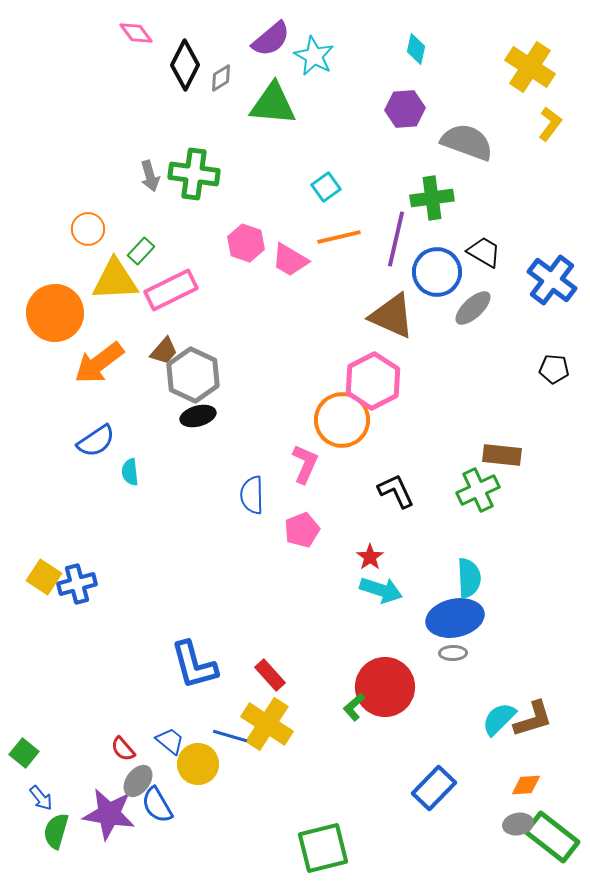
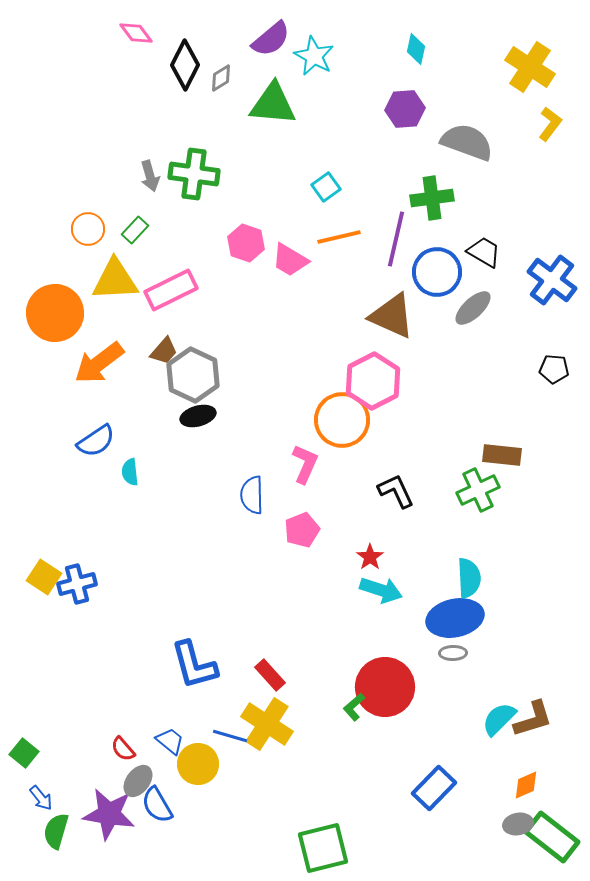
green rectangle at (141, 251): moved 6 px left, 21 px up
orange diamond at (526, 785): rotated 20 degrees counterclockwise
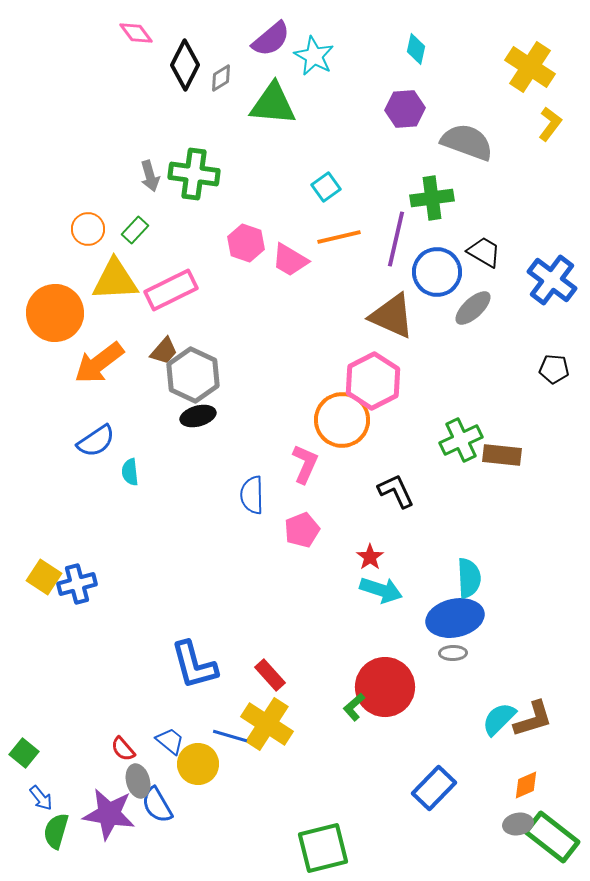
green cross at (478, 490): moved 17 px left, 50 px up
gray ellipse at (138, 781): rotated 52 degrees counterclockwise
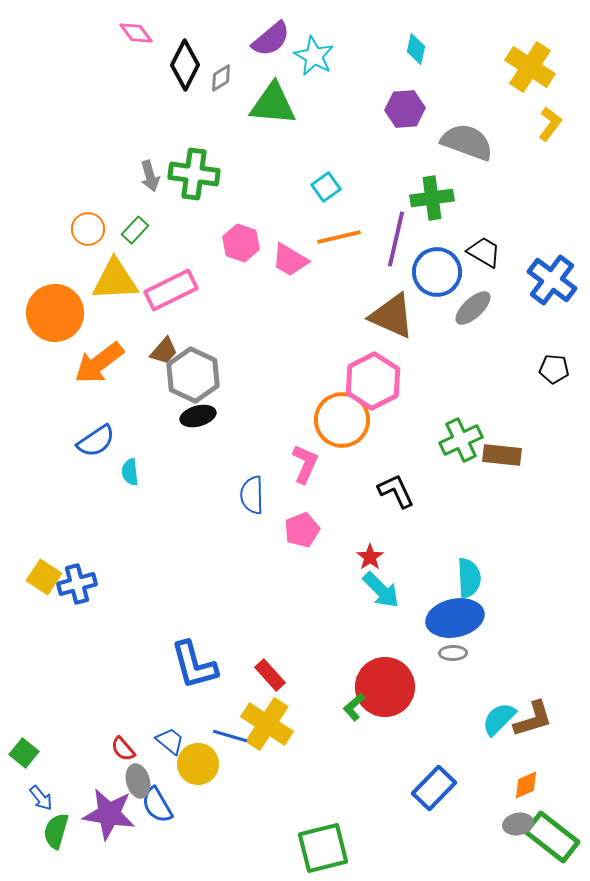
pink hexagon at (246, 243): moved 5 px left
cyan arrow at (381, 590): rotated 27 degrees clockwise
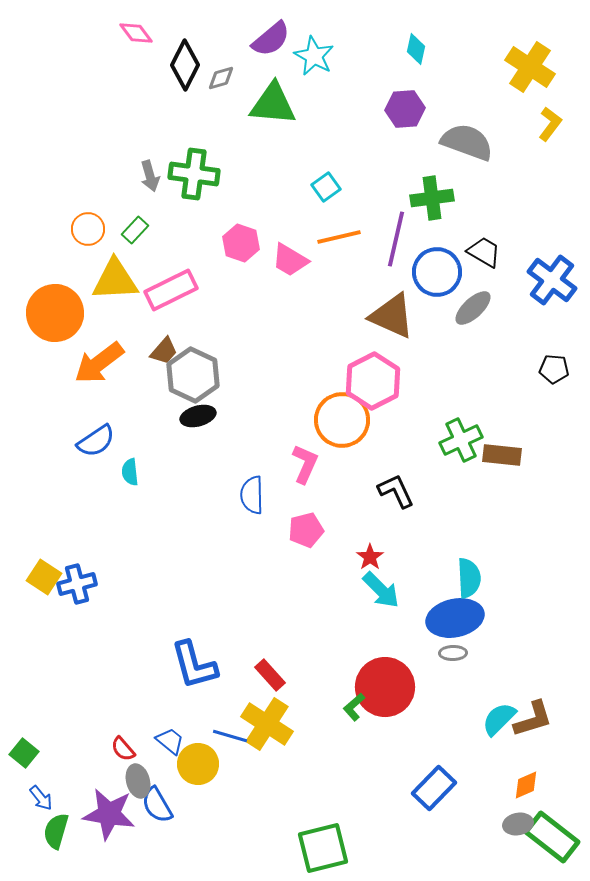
gray diamond at (221, 78): rotated 16 degrees clockwise
pink pentagon at (302, 530): moved 4 px right; rotated 8 degrees clockwise
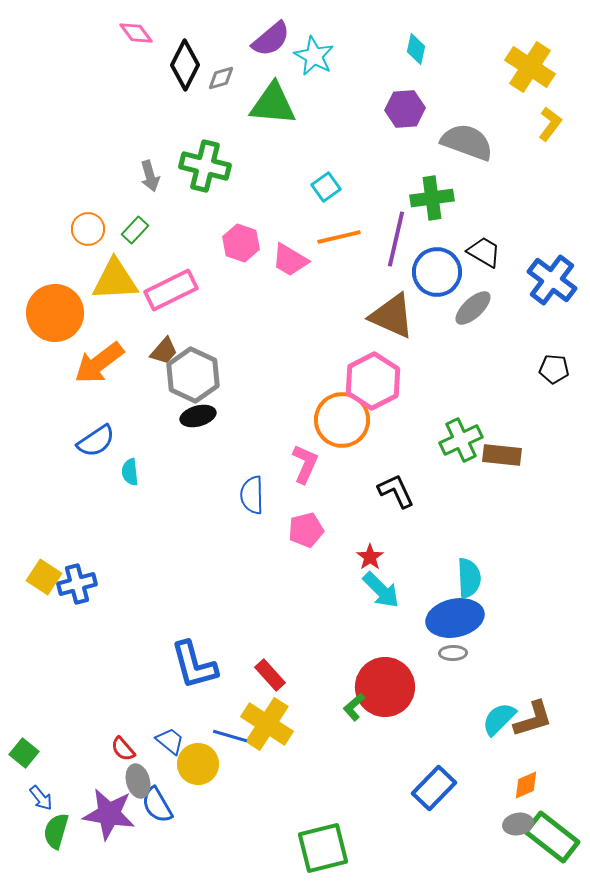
green cross at (194, 174): moved 11 px right, 8 px up; rotated 6 degrees clockwise
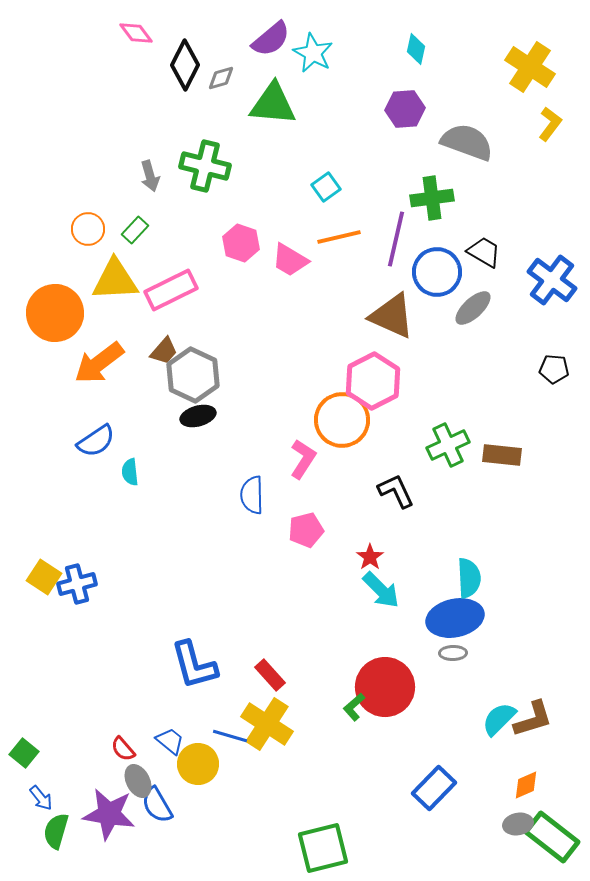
cyan star at (314, 56): moved 1 px left, 3 px up
green cross at (461, 440): moved 13 px left, 5 px down
pink L-shape at (305, 464): moved 2 px left, 5 px up; rotated 9 degrees clockwise
gray ellipse at (138, 781): rotated 12 degrees counterclockwise
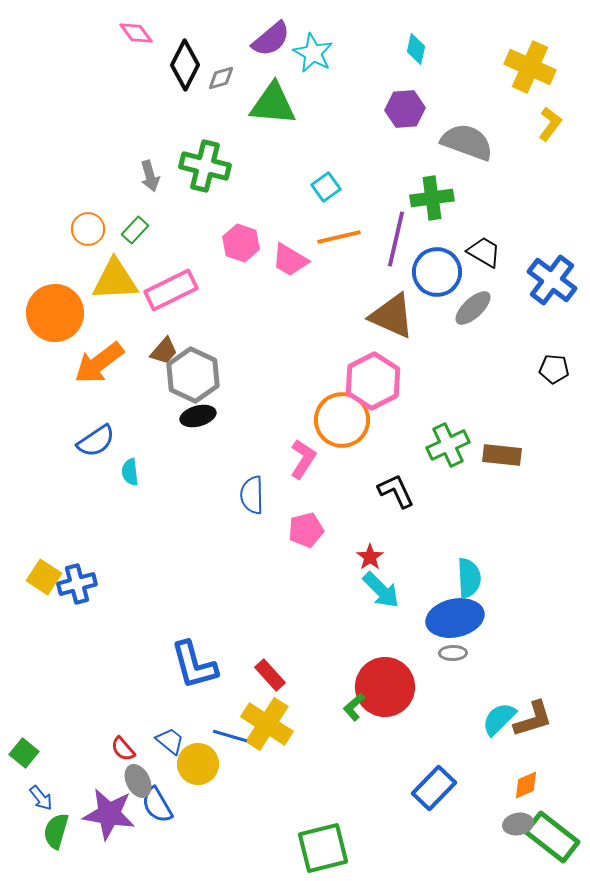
yellow cross at (530, 67): rotated 9 degrees counterclockwise
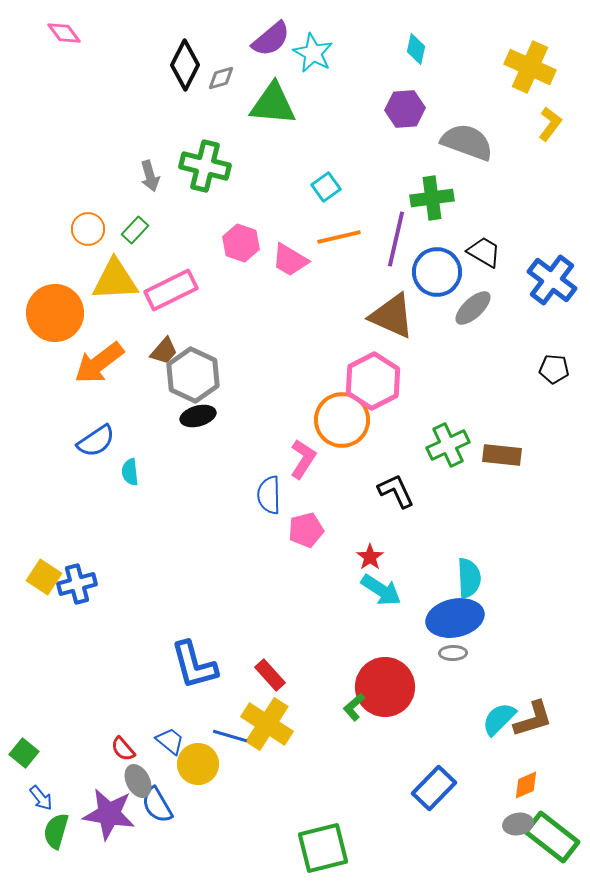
pink diamond at (136, 33): moved 72 px left
blue semicircle at (252, 495): moved 17 px right
cyan arrow at (381, 590): rotated 12 degrees counterclockwise
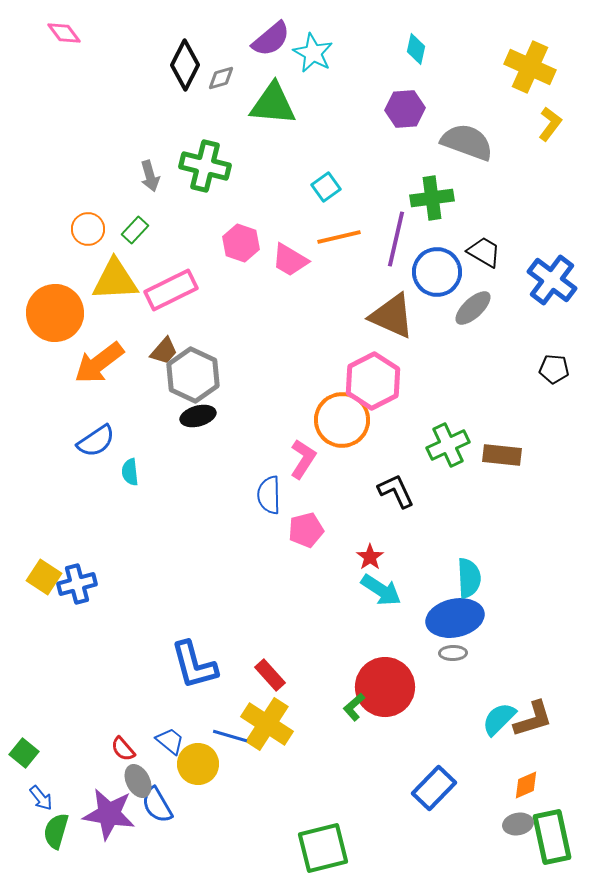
green rectangle at (552, 837): rotated 40 degrees clockwise
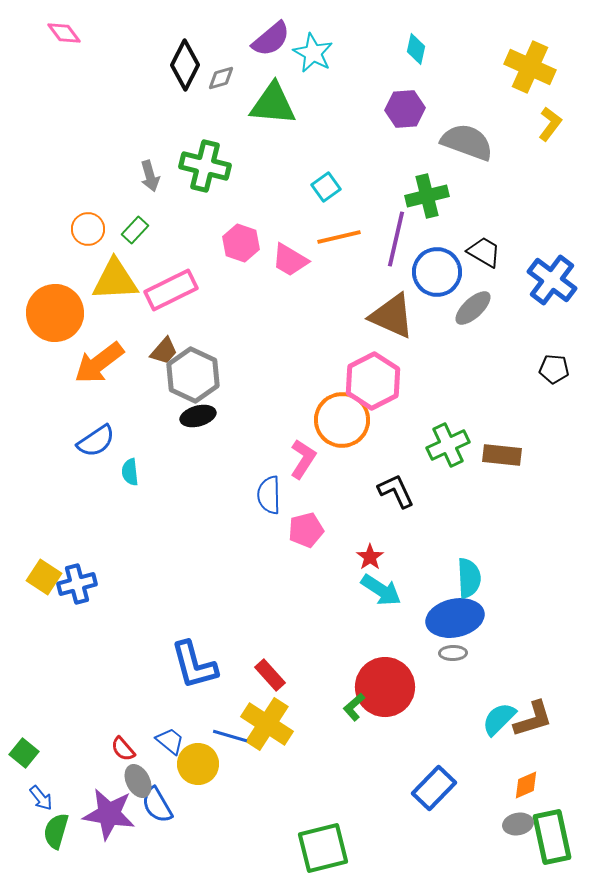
green cross at (432, 198): moved 5 px left, 2 px up; rotated 6 degrees counterclockwise
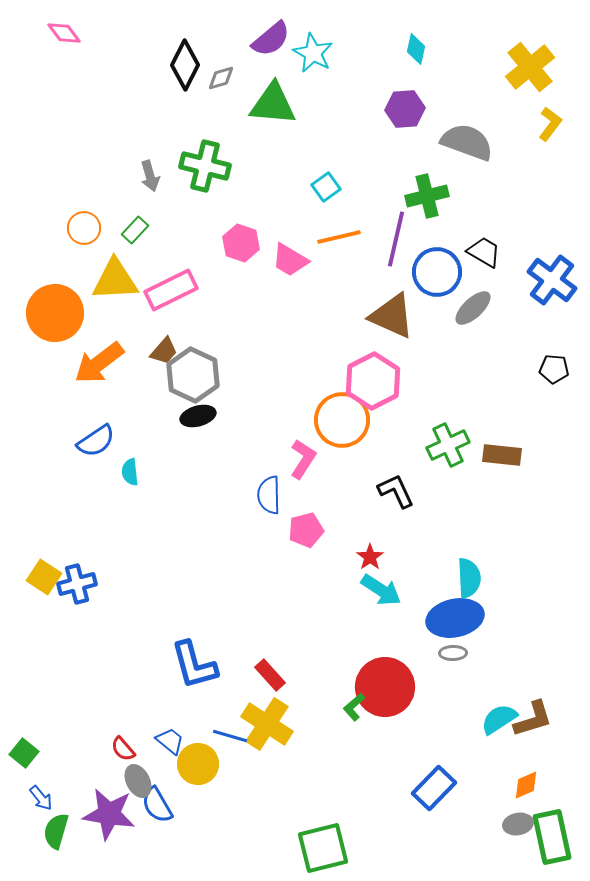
yellow cross at (530, 67): rotated 27 degrees clockwise
orange circle at (88, 229): moved 4 px left, 1 px up
cyan semicircle at (499, 719): rotated 12 degrees clockwise
